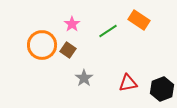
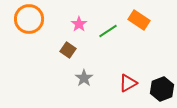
pink star: moved 7 px right
orange circle: moved 13 px left, 26 px up
red triangle: rotated 18 degrees counterclockwise
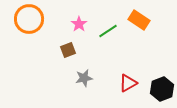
brown square: rotated 35 degrees clockwise
gray star: rotated 24 degrees clockwise
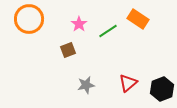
orange rectangle: moved 1 px left, 1 px up
gray star: moved 2 px right, 7 px down
red triangle: rotated 12 degrees counterclockwise
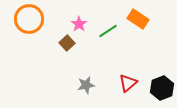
brown square: moved 1 px left, 7 px up; rotated 21 degrees counterclockwise
black hexagon: moved 1 px up
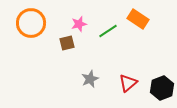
orange circle: moved 2 px right, 4 px down
pink star: rotated 21 degrees clockwise
brown square: rotated 28 degrees clockwise
gray star: moved 4 px right, 6 px up; rotated 12 degrees counterclockwise
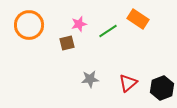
orange circle: moved 2 px left, 2 px down
gray star: rotated 18 degrees clockwise
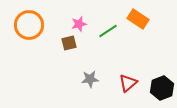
brown square: moved 2 px right
